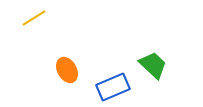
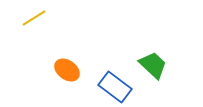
orange ellipse: rotated 25 degrees counterclockwise
blue rectangle: moved 2 px right; rotated 60 degrees clockwise
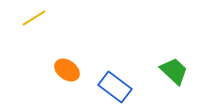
green trapezoid: moved 21 px right, 6 px down
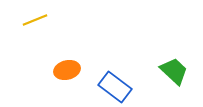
yellow line: moved 1 px right, 2 px down; rotated 10 degrees clockwise
orange ellipse: rotated 50 degrees counterclockwise
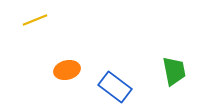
green trapezoid: rotated 36 degrees clockwise
